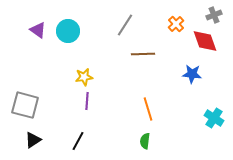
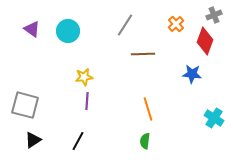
purple triangle: moved 6 px left, 1 px up
red diamond: rotated 40 degrees clockwise
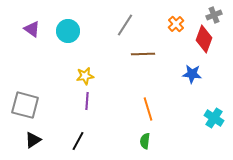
red diamond: moved 1 px left, 2 px up
yellow star: moved 1 px right, 1 px up
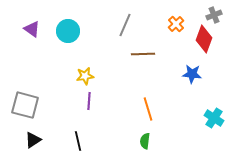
gray line: rotated 10 degrees counterclockwise
purple line: moved 2 px right
black line: rotated 42 degrees counterclockwise
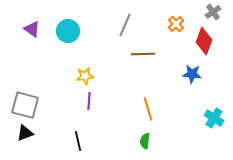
gray cross: moved 1 px left, 3 px up; rotated 14 degrees counterclockwise
red diamond: moved 2 px down
black triangle: moved 8 px left, 7 px up; rotated 12 degrees clockwise
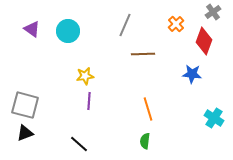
black line: moved 1 px right, 3 px down; rotated 36 degrees counterclockwise
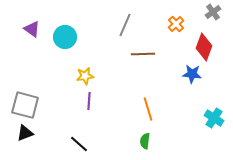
cyan circle: moved 3 px left, 6 px down
red diamond: moved 6 px down
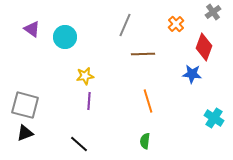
orange line: moved 8 px up
